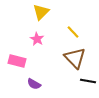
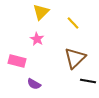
yellow line: moved 9 px up
brown triangle: rotated 30 degrees clockwise
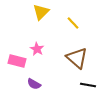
pink star: moved 10 px down
brown triangle: moved 2 px right; rotated 35 degrees counterclockwise
black line: moved 4 px down
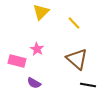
yellow line: moved 1 px right
brown triangle: moved 1 px down
purple semicircle: moved 1 px up
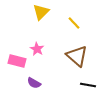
brown triangle: moved 3 px up
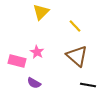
yellow line: moved 1 px right, 3 px down
pink star: moved 3 px down
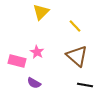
black line: moved 3 px left
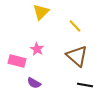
pink star: moved 3 px up
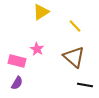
yellow triangle: rotated 12 degrees clockwise
brown triangle: moved 3 px left, 1 px down
purple semicircle: moved 17 px left; rotated 88 degrees counterclockwise
